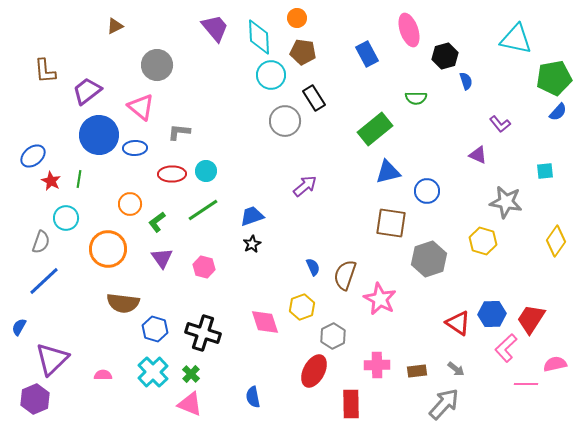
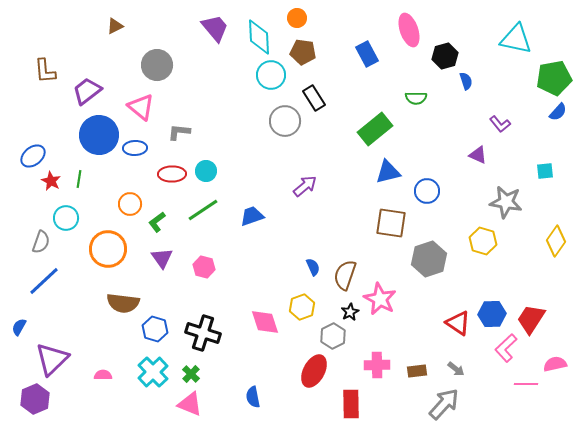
black star at (252, 244): moved 98 px right, 68 px down
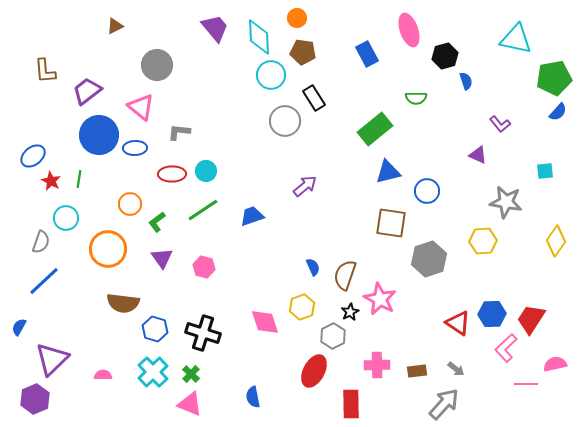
yellow hexagon at (483, 241): rotated 20 degrees counterclockwise
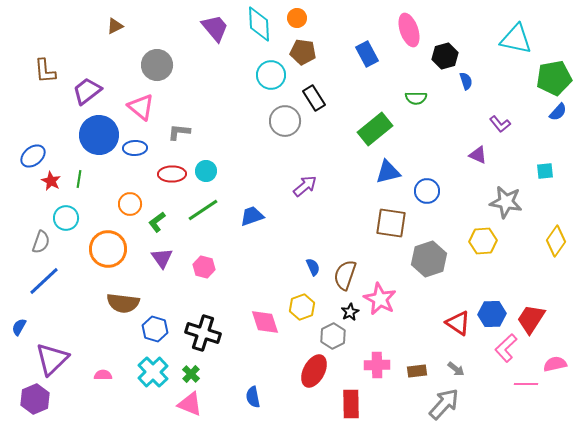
cyan diamond at (259, 37): moved 13 px up
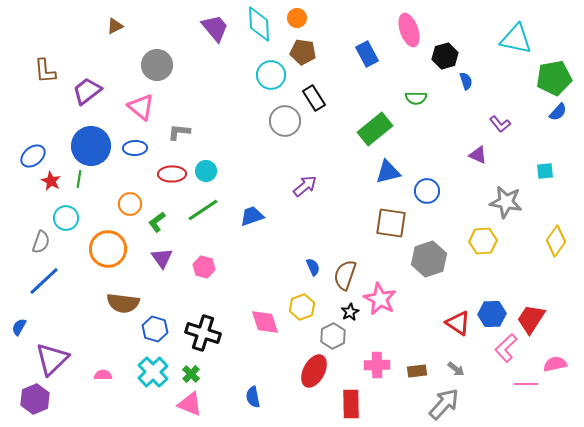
blue circle at (99, 135): moved 8 px left, 11 px down
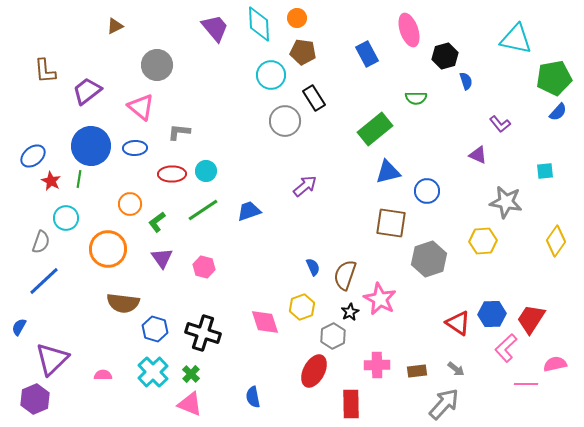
blue trapezoid at (252, 216): moved 3 px left, 5 px up
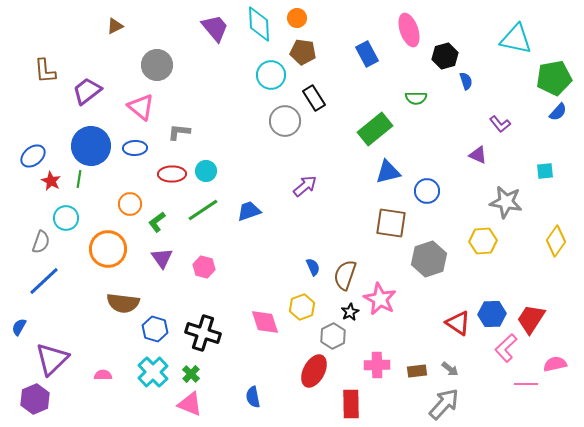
gray arrow at (456, 369): moved 6 px left
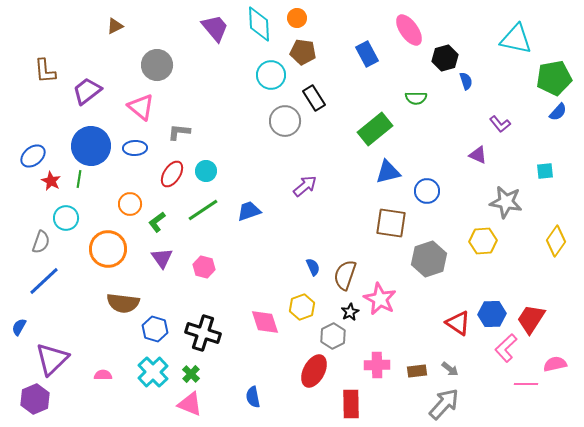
pink ellipse at (409, 30): rotated 16 degrees counterclockwise
black hexagon at (445, 56): moved 2 px down
red ellipse at (172, 174): rotated 56 degrees counterclockwise
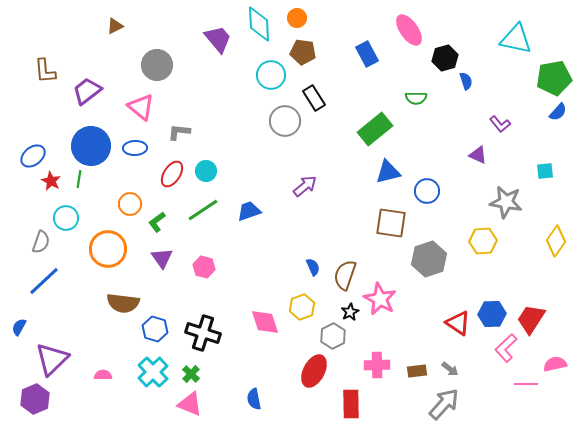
purple trapezoid at (215, 28): moved 3 px right, 11 px down
blue semicircle at (253, 397): moved 1 px right, 2 px down
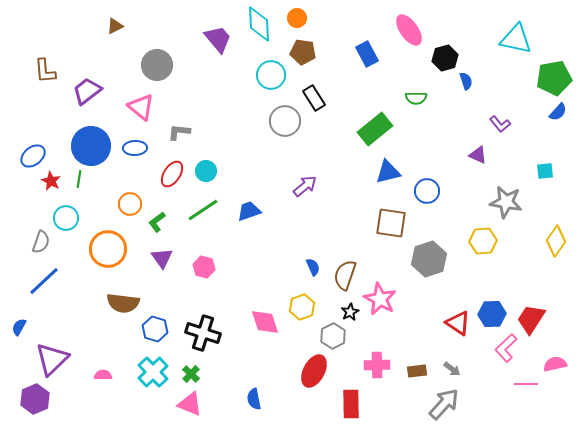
gray arrow at (450, 369): moved 2 px right
